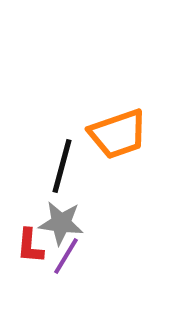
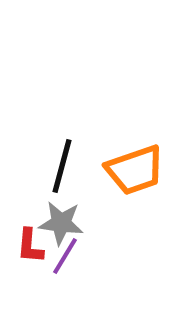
orange trapezoid: moved 17 px right, 36 px down
purple line: moved 1 px left
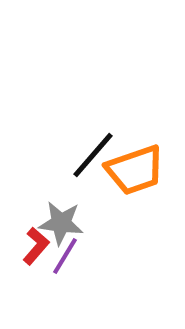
black line: moved 31 px right, 11 px up; rotated 26 degrees clockwise
red L-shape: moved 6 px right; rotated 144 degrees counterclockwise
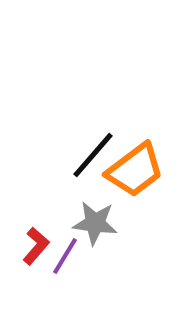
orange trapezoid: rotated 18 degrees counterclockwise
gray star: moved 34 px right
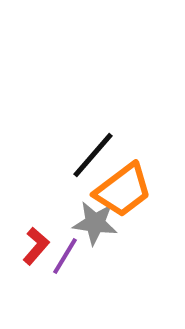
orange trapezoid: moved 12 px left, 20 px down
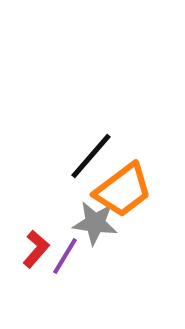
black line: moved 2 px left, 1 px down
red L-shape: moved 3 px down
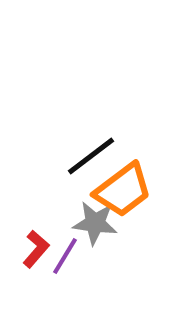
black line: rotated 12 degrees clockwise
